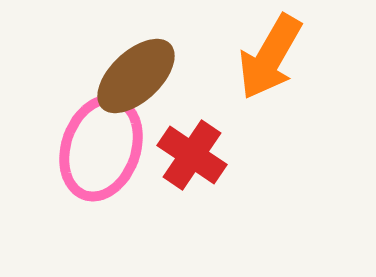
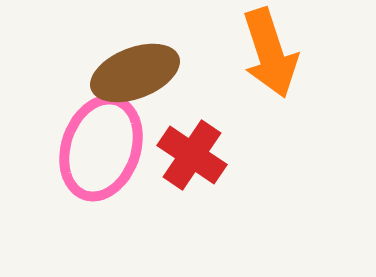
orange arrow: moved 4 px up; rotated 48 degrees counterclockwise
brown ellipse: moved 1 px left, 3 px up; rotated 22 degrees clockwise
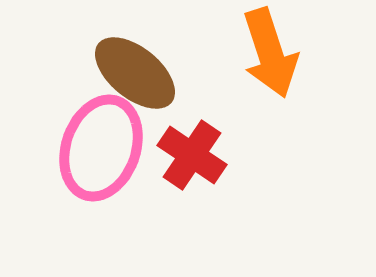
brown ellipse: rotated 60 degrees clockwise
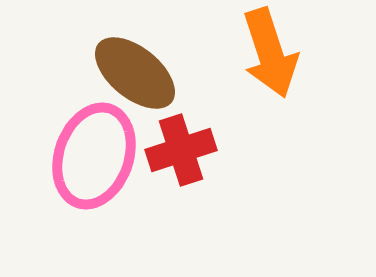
pink ellipse: moved 7 px left, 8 px down
red cross: moved 11 px left, 5 px up; rotated 38 degrees clockwise
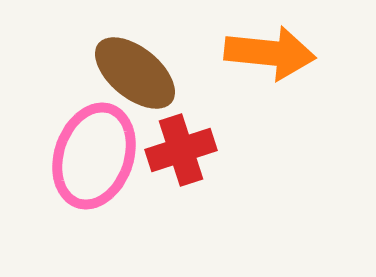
orange arrow: rotated 66 degrees counterclockwise
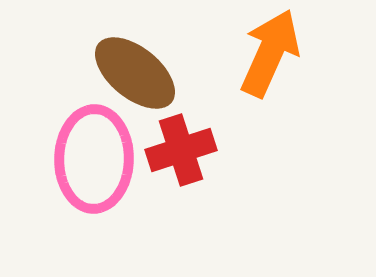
orange arrow: rotated 72 degrees counterclockwise
pink ellipse: moved 3 px down; rotated 18 degrees counterclockwise
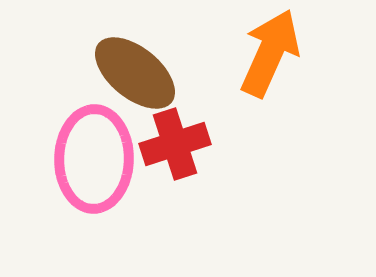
red cross: moved 6 px left, 6 px up
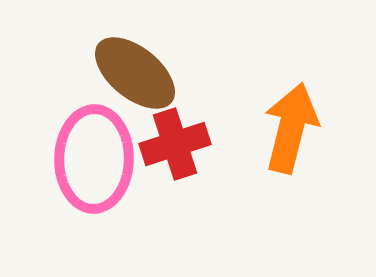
orange arrow: moved 21 px right, 75 px down; rotated 10 degrees counterclockwise
